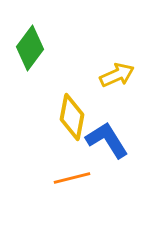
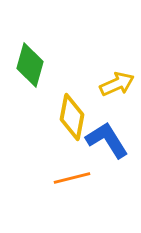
green diamond: moved 17 px down; rotated 21 degrees counterclockwise
yellow arrow: moved 9 px down
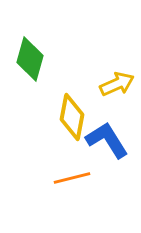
green diamond: moved 6 px up
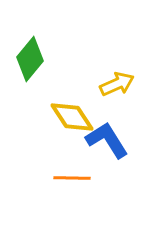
green diamond: rotated 24 degrees clockwise
yellow diamond: rotated 45 degrees counterclockwise
orange line: rotated 15 degrees clockwise
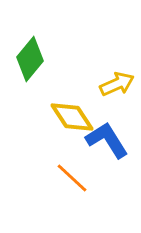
orange line: rotated 42 degrees clockwise
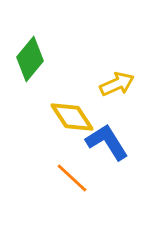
blue L-shape: moved 2 px down
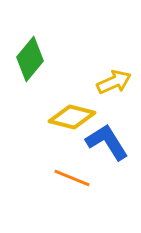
yellow arrow: moved 3 px left, 2 px up
yellow diamond: rotated 42 degrees counterclockwise
orange line: rotated 21 degrees counterclockwise
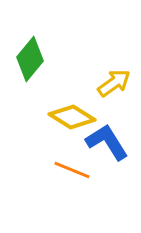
yellow arrow: moved 1 px down; rotated 12 degrees counterclockwise
yellow diamond: rotated 18 degrees clockwise
orange line: moved 8 px up
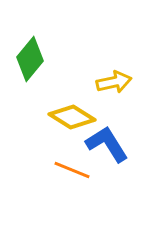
yellow arrow: moved 1 px up; rotated 24 degrees clockwise
blue L-shape: moved 2 px down
